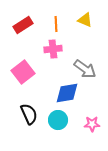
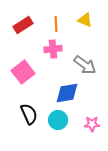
gray arrow: moved 4 px up
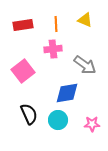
red rectangle: rotated 24 degrees clockwise
pink square: moved 1 px up
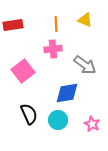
red rectangle: moved 10 px left
pink star: rotated 28 degrees clockwise
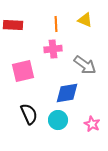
red rectangle: rotated 12 degrees clockwise
pink square: rotated 25 degrees clockwise
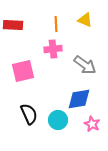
blue diamond: moved 12 px right, 6 px down
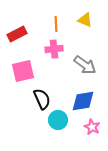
red rectangle: moved 4 px right, 9 px down; rotated 30 degrees counterclockwise
pink cross: moved 1 px right
blue diamond: moved 4 px right, 2 px down
black semicircle: moved 13 px right, 15 px up
pink star: moved 3 px down
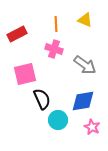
pink cross: rotated 24 degrees clockwise
pink square: moved 2 px right, 3 px down
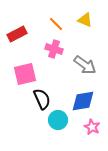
orange line: rotated 42 degrees counterclockwise
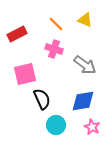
cyan circle: moved 2 px left, 5 px down
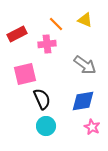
pink cross: moved 7 px left, 5 px up; rotated 24 degrees counterclockwise
cyan circle: moved 10 px left, 1 px down
